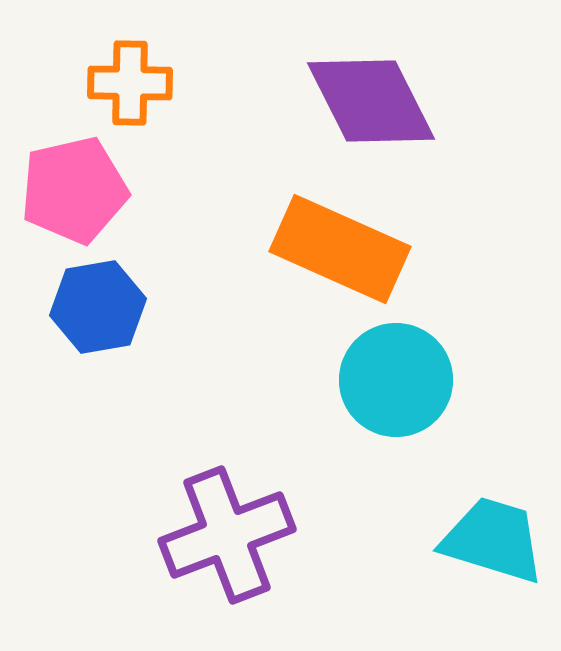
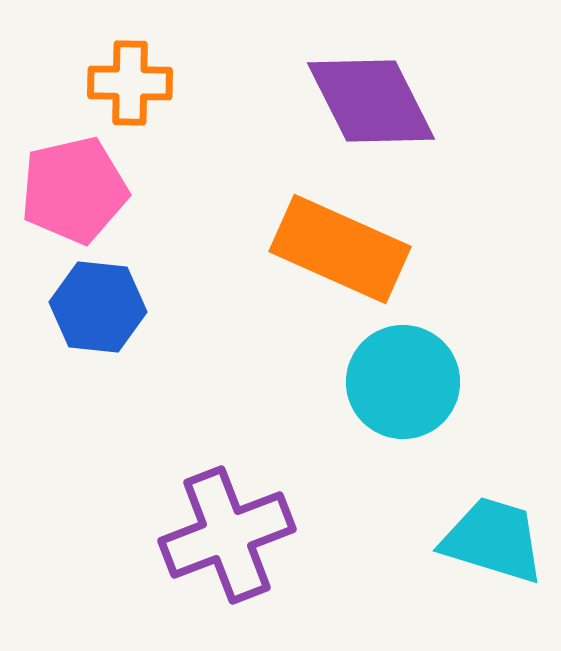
blue hexagon: rotated 16 degrees clockwise
cyan circle: moved 7 px right, 2 px down
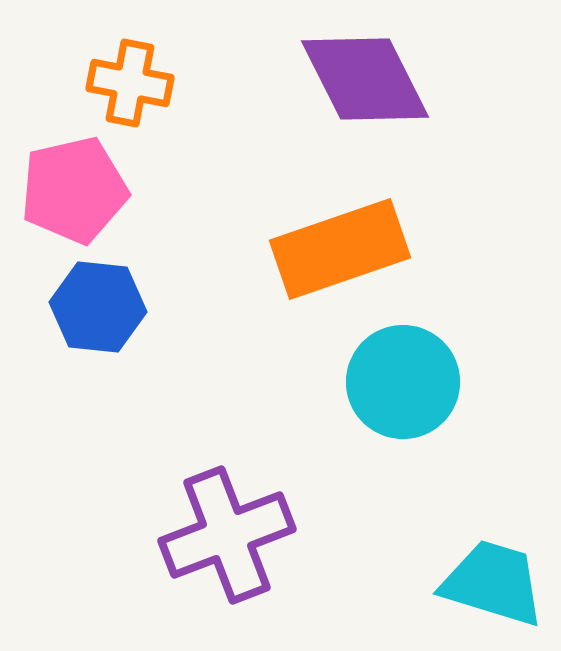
orange cross: rotated 10 degrees clockwise
purple diamond: moved 6 px left, 22 px up
orange rectangle: rotated 43 degrees counterclockwise
cyan trapezoid: moved 43 px down
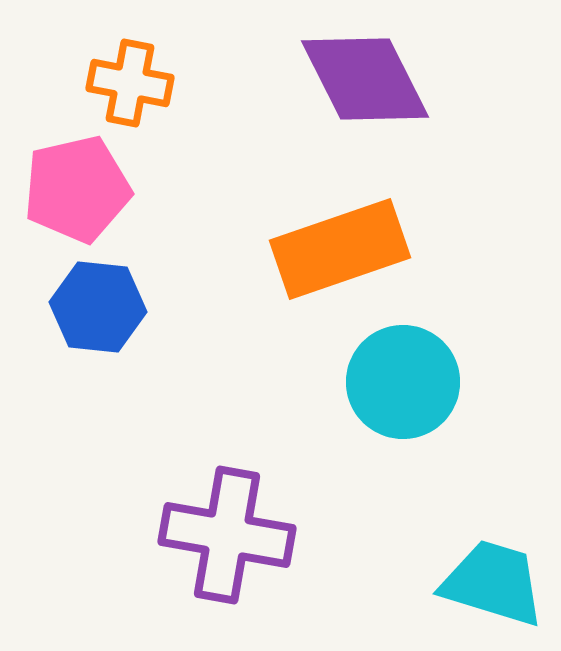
pink pentagon: moved 3 px right, 1 px up
purple cross: rotated 31 degrees clockwise
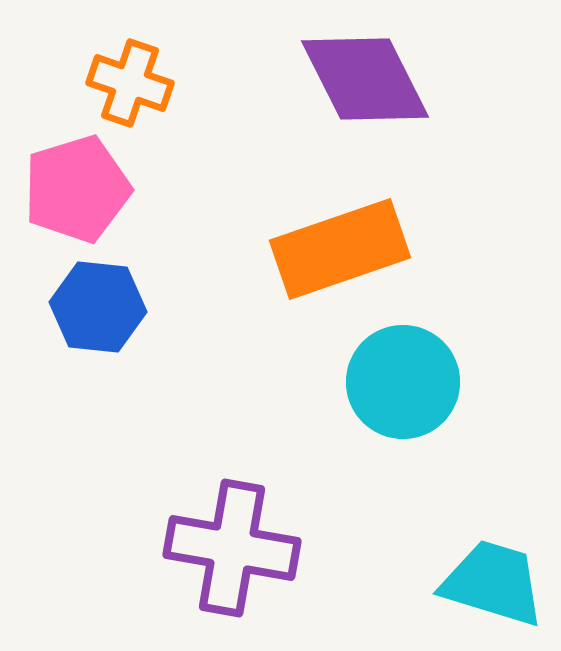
orange cross: rotated 8 degrees clockwise
pink pentagon: rotated 4 degrees counterclockwise
purple cross: moved 5 px right, 13 px down
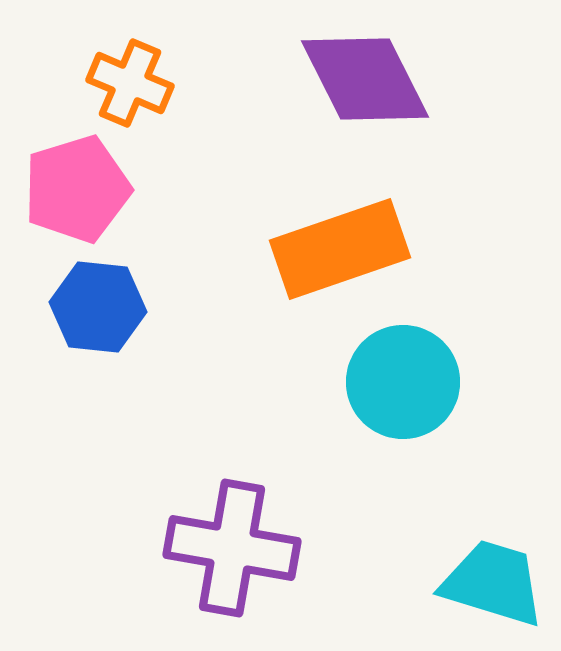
orange cross: rotated 4 degrees clockwise
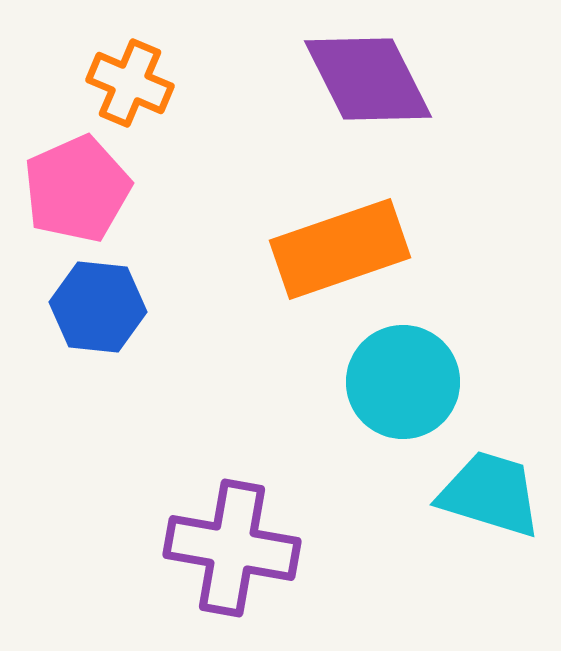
purple diamond: moved 3 px right
pink pentagon: rotated 7 degrees counterclockwise
cyan trapezoid: moved 3 px left, 89 px up
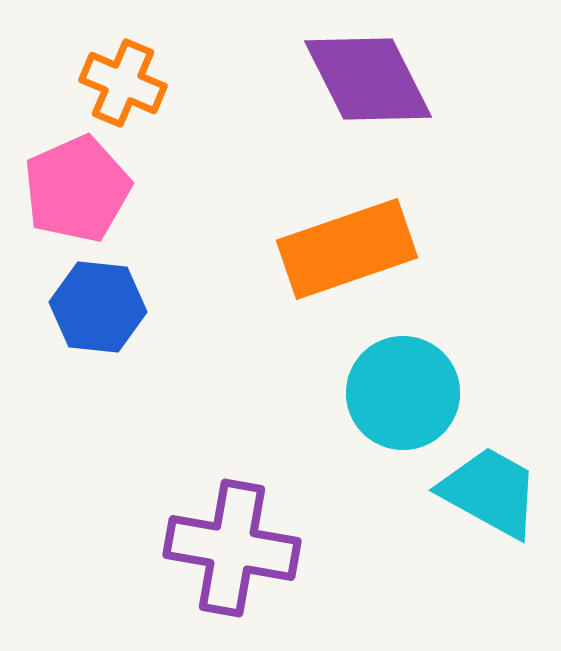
orange cross: moved 7 px left
orange rectangle: moved 7 px right
cyan circle: moved 11 px down
cyan trapezoid: moved 2 px up; rotated 12 degrees clockwise
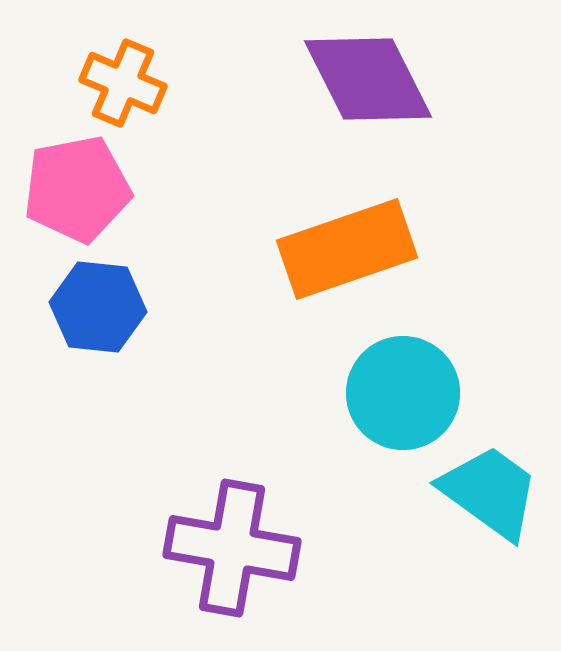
pink pentagon: rotated 13 degrees clockwise
cyan trapezoid: rotated 7 degrees clockwise
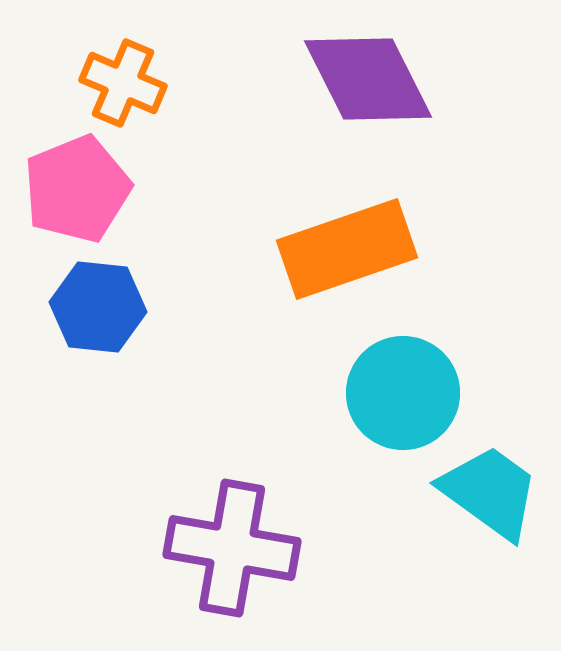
pink pentagon: rotated 11 degrees counterclockwise
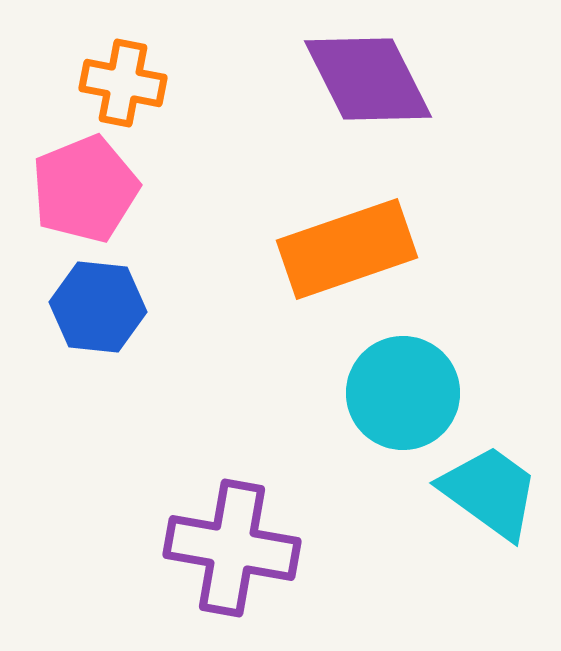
orange cross: rotated 12 degrees counterclockwise
pink pentagon: moved 8 px right
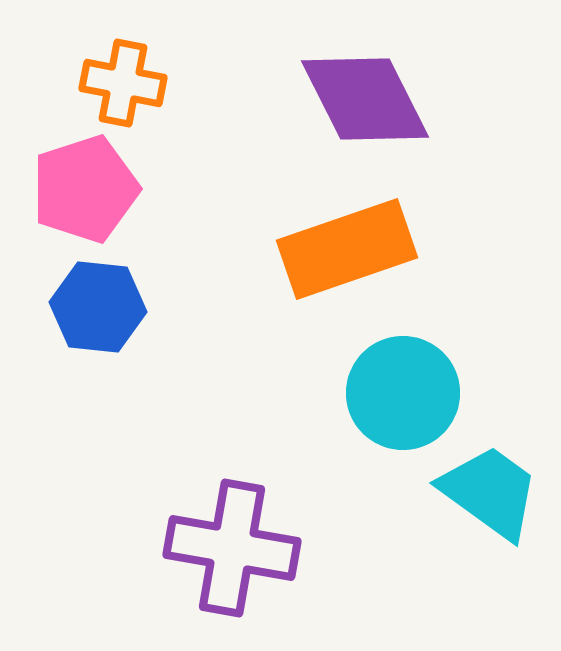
purple diamond: moved 3 px left, 20 px down
pink pentagon: rotated 4 degrees clockwise
